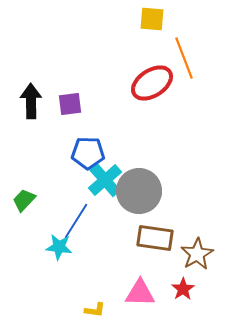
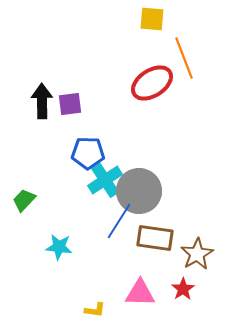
black arrow: moved 11 px right
cyan cross: rotated 8 degrees clockwise
blue line: moved 43 px right
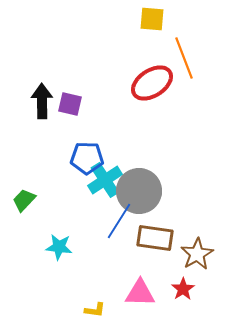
purple square: rotated 20 degrees clockwise
blue pentagon: moved 1 px left, 5 px down
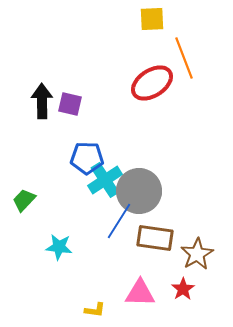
yellow square: rotated 8 degrees counterclockwise
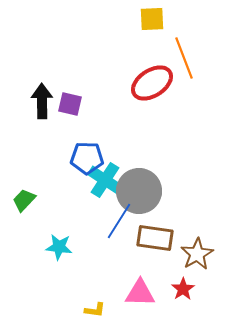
cyan cross: rotated 24 degrees counterclockwise
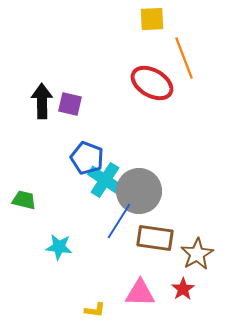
red ellipse: rotated 63 degrees clockwise
blue pentagon: rotated 20 degrees clockwise
green trapezoid: rotated 60 degrees clockwise
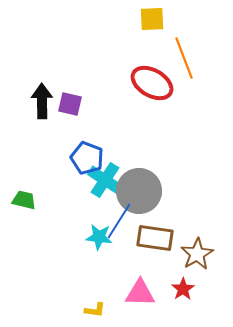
cyan star: moved 40 px right, 10 px up
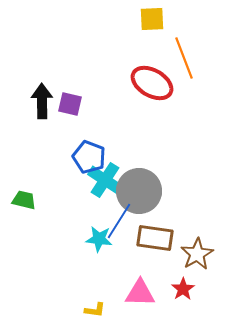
blue pentagon: moved 2 px right, 1 px up
cyan star: moved 2 px down
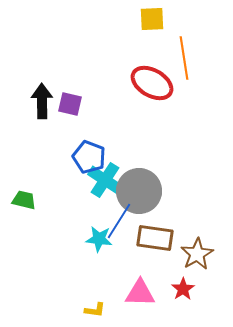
orange line: rotated 12 degrees clockwise
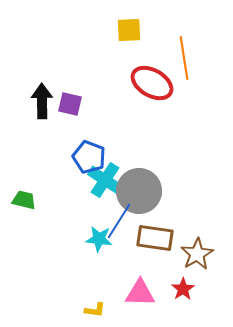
yellow square: moved 23 px left, 11 px down
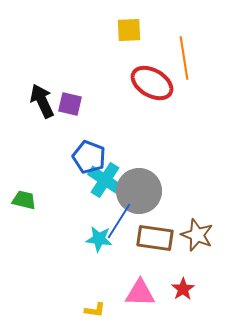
black arrow: rotated 24 degrees counterclockwise
brown star: moved 19 px up; rotated 20 degrees counterclockwise
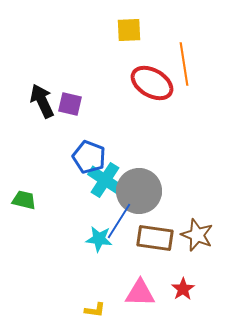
orange line: moved 6 px down
